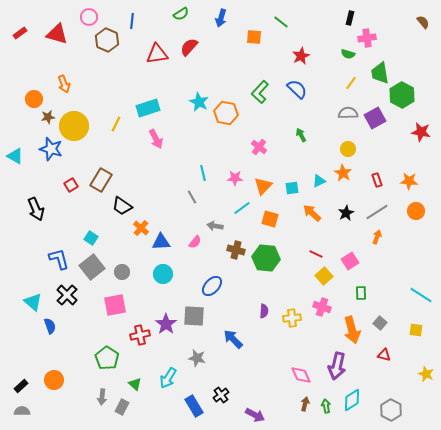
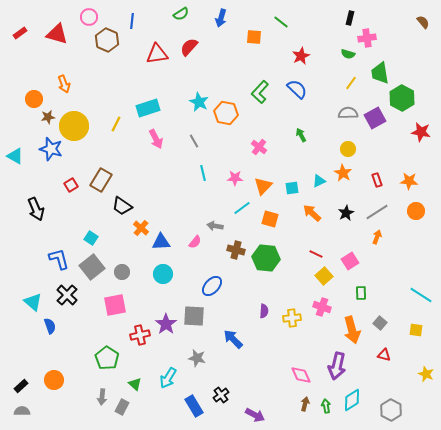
green hexagon at (402, 95): moved 3 px down
gray line at (192, 197): moved 2 px right, 56 px up
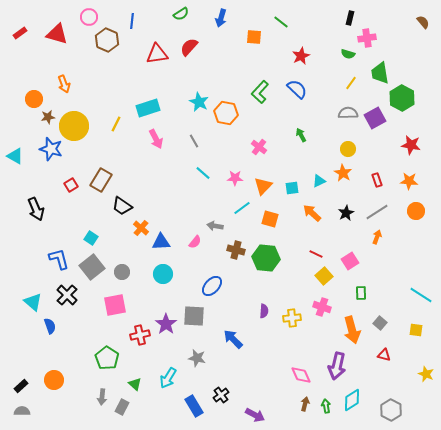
red star at (421, 132): moved 10 px left, 13 px down
cyan line at (203, 173): rotated 35 degrees counterclockwise
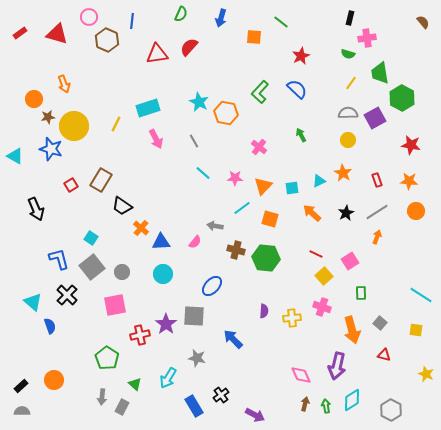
green semicircle at (181, 14): rotated 35 degrees counterclockwise
yellow circle at (348, 149): moved 9 px up
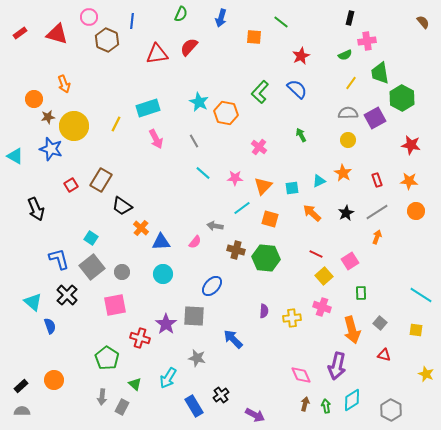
pink cross at (367, 38): moved 3 px down
green semicircle at (348, 54): moved 3 px left, 1 px down; rotated 40 degrees counterclockwise
red cross at (140, 335): moved 3 px down; rotated 30 degrees clockwise
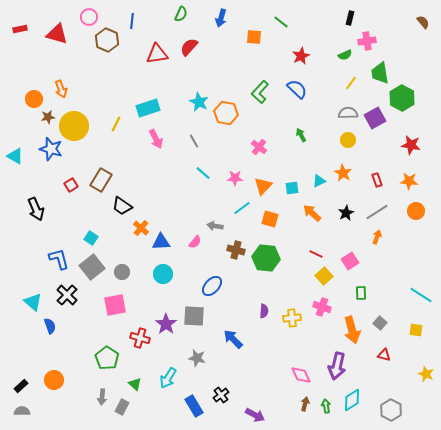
red rectangle at (20, 33): moved 4 px up; rotated 24 degrees clockwise
orange arrow at (64, 84): moved 3 px left, 5 px down
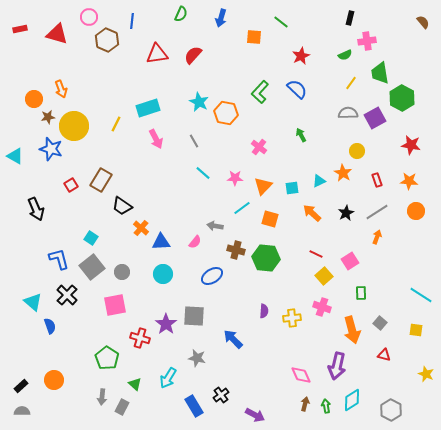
red semicircle at (189, 47): moved 4 px right, 8 px down
yellow circle at (348, 140): moved 9 px right, 11 px down
blue ellipse at (212, 286): moved 10 px up; rotated 15 degrees clockwise
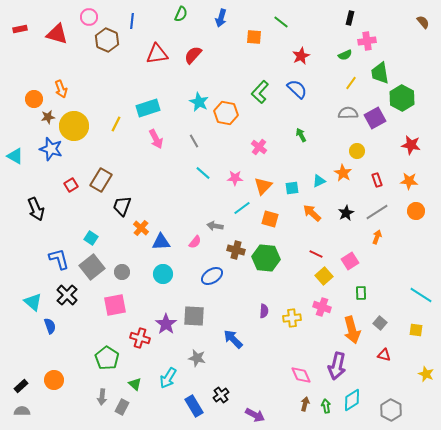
black trapezoid at (122, 206): rotated 75 degrees clockwise
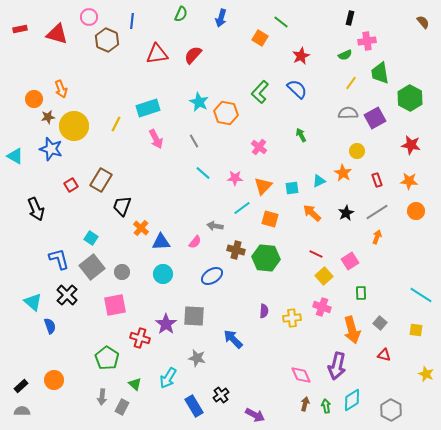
orange square at (254, 37): moved 6 px right, 1 px down; rotated 28 degrees clockwise
green hexagon at (402, 98): moved 8 px right
